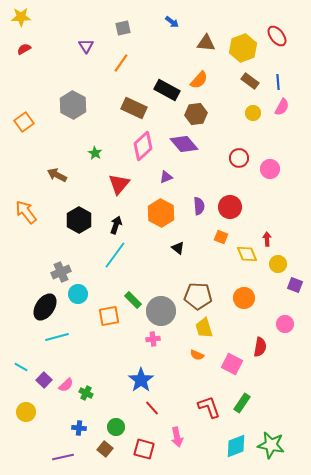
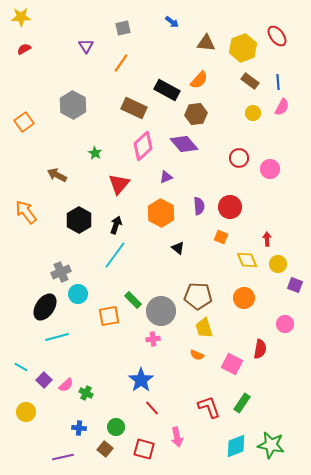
yellow diamond at (247, 254): moved 6 px down
red semicircle at (260, 347): moved 2 px down
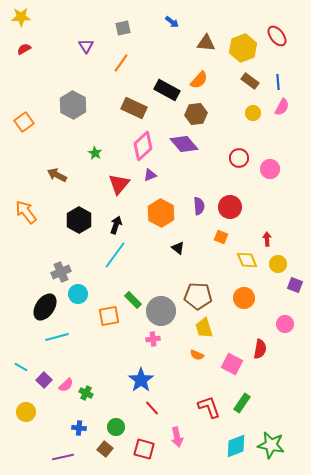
purple triangle at (166, 177): moved 16 px left, 2 px up
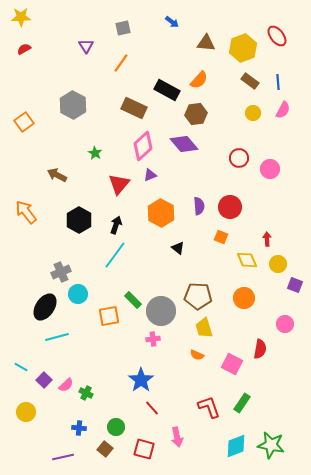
pink semicircle at (282, 107): moved 1 px right, 3 px down
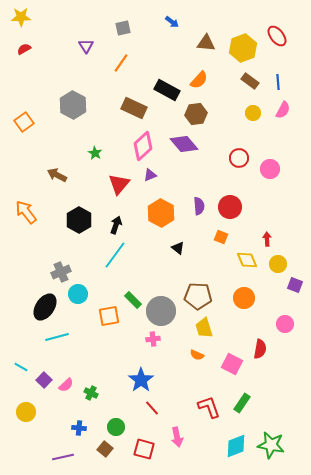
green cross at (86, 393): moved 5 px right
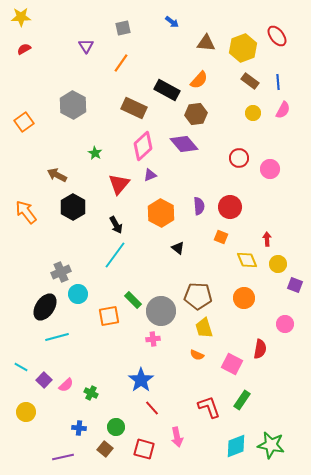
black hexagon at (79, 220): moved 6 px left, 13 px up
black arrow at (116, 225): rotated 132 degrees clockwise
green rectangle at (242, 403): moved 3 px up
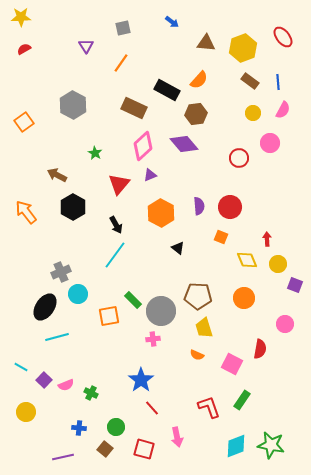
red ellipse at (277, 36): moved 6 px right, 1 px down
pink circle at (270, 169): moved 26 px up
pink semicircle at (66, 385): rotated 21 degrees clockwise
